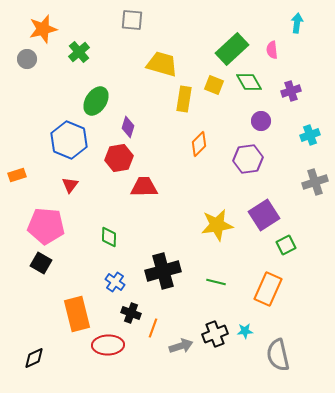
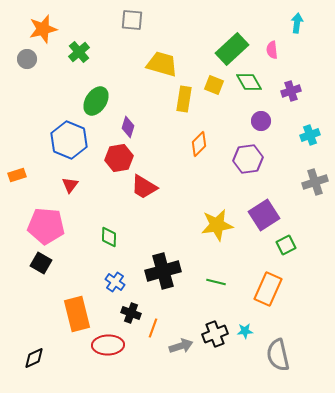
red trapezoid at (144, 187): rotated 148 degrees counterclockwise
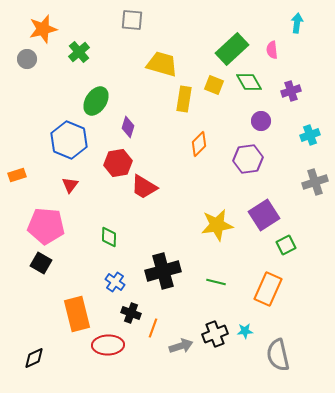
red hexagon at (119, 158): moved 1 px left, 5 px down
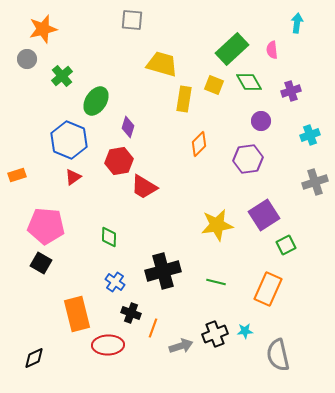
green cross at (79, 52): moved 17 px left, 24 px down
red hexagon at (118, 163): moved 1 px right, 2 px up
red triangle at (70, 185): moved 3 px right, 8 px up; rotated 18 degrees clockwise
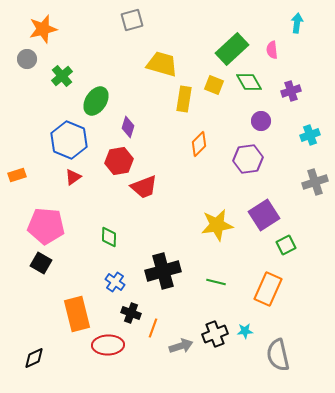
gray square at (132, 20): rotated 20 degrees counterclockwise
red trapezoid at (144, 187): rotated 52 degrees counterclockwise
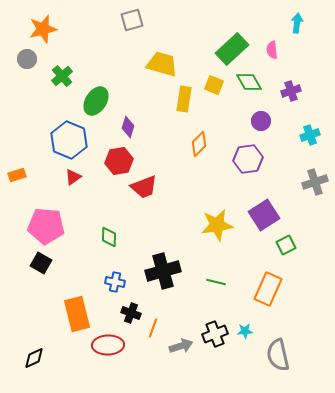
blue cross at (115, 282): rotated 24 degrees counterclockwise
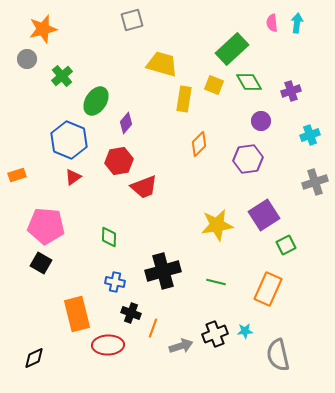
pink semicircle at (272, 50): moved 27 px up
purple diamond at (128, 127): moved 2 px left, 4 px up; rotated 25 degrees clockwise
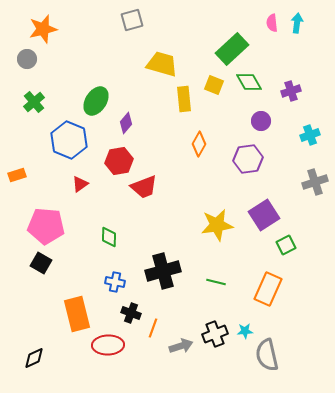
green cross at (62, 76): moved 28 px left, 26 px down
yellow rectangle at (184, 99): rotated 15 degrees counterclockwise
orange diamond at (199, 144): rotated 15 degrees counterclockwise
red triangle at (73, 177): moved 7 px right, 7 px down
gray semicircle at (278, 355): moved 11 px left
